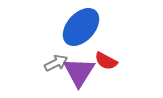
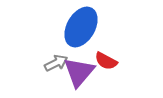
blue ellipse: rotated 12 degrees counterclockwise
purple triangle: rotated 8 degrees clockwise
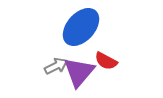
blue ellipse: rotated 12 degrees clockwise
gray arrow: moved 3 px down
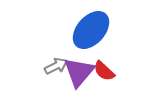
blue ellipse: moved 10 px right, 3 px down
red semicircle: moved 2 px left, 10 px down; rotated 15 degrees clockwise
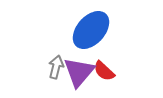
gray arrow: moved 1 px down; rotated 50 degrees counterclockwise
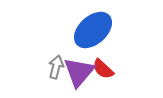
blue ellipse: moved 2 px right; rotated 6 degrees clockwise
red semicircle: moved 1 px left, 2 px up
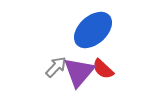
gray arrow: rotated 30 degrees clockwise
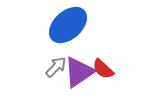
blue ellipse: moved 25 px left, 5 px up
purple triangle: rotated 16 degrees clockwise
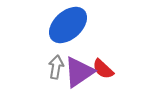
gray arrow: rotated 35 degrees counterclockwise
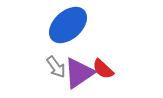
gray arrow: rotated 135 degrees clockwise
purple triangle: moved 1 px down
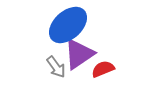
red semicircle: rotated 115 degrees clockwise
purple triangle: moved 19 px up
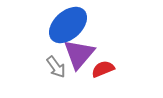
purple triangle: rotated 16 degrees counterclockwise
